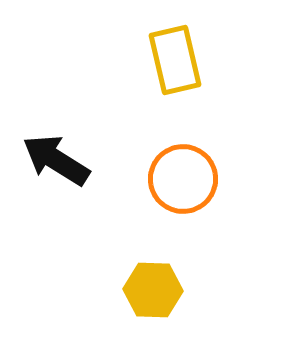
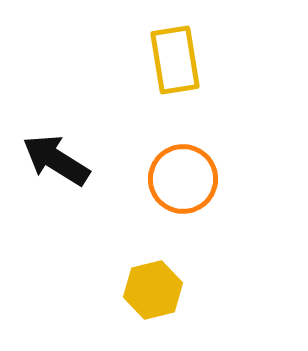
yellow rectangle: rotated 4 degrees clockwise
yellow hexagon: rotated 16 degrees counterclockwise
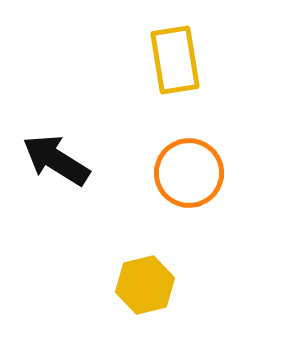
orange circle: moved 6 px right, 6 px up
yellow hexagon: moved 8 px left, 5 px up
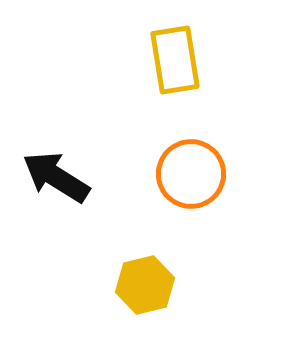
black arrow: moved 17 px down
orange circle: moved 2 px right, 1 px down
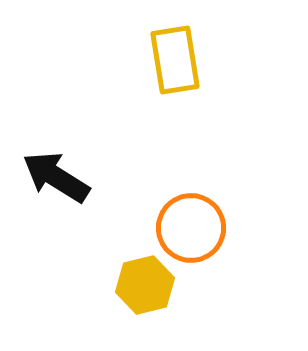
orange circle: moved 54 px down
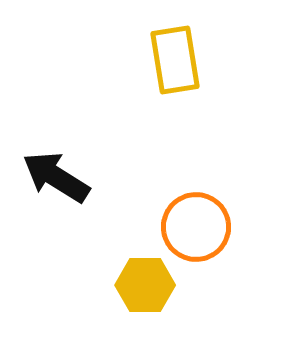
orange circle: moved 5 px right, 1 px up
yellow hexagon: rotated 14 degrees clockwise
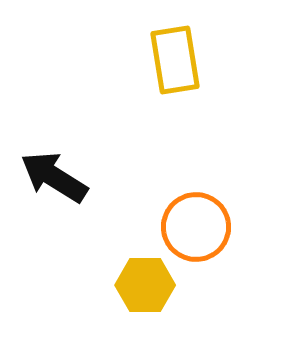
black arrow: moved 2 px left
